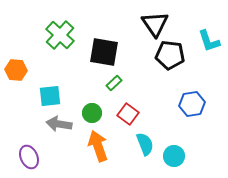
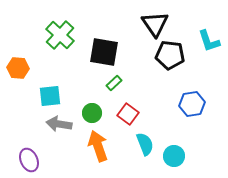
orange hexagon: moved 2 px right, 2 px up
purple ellipse: moved 3 px down
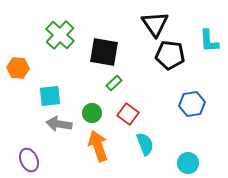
cyan L-shape: rotated 15 degrees clockwise
cyan circle: moved 14 px right, 7 px down
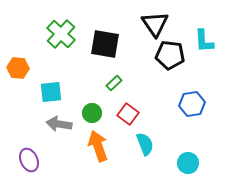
green cross: moved 1 px right, 1 px up
cyan L-shape: moved 5 px left
black square: moved 1 px right, 8 px up
cyan square: moved 1 px right, 4 px up
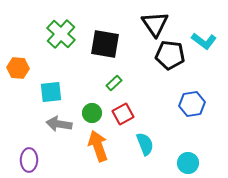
cyan L-shape: rotated 50 degrees counterclockwise
red square: moved 5 px left; rotated 25 degrees clockwise
purple ellipse: rotated 25 degrees clockwise
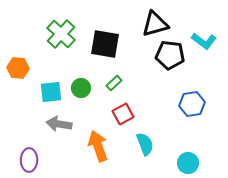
black triangle: rotated 48 degrees clockwise
green circle: moved 11 px left, 25 px up
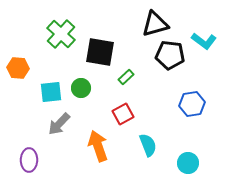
black square: moved 5 px left, 8 px down
green rectangle: moved 12 px right, 6 px up
gray arrow: rotated 55 degrees counterclockwise
cyan semicircle: moved 3 px right, 1 px down
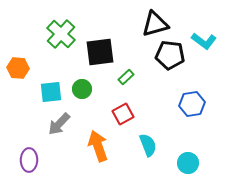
black square: rotated 16 degrees counterclockwise
green circle: moved 1 px right, 1 px down
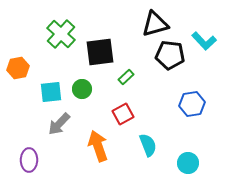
cyan L-shape: rotated 10 degrees clockwise
orange hexagon: rotated 15 degrees counterclockwise
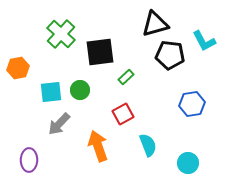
cyan L-shape: rotated 15 degrees clockwise
green circle: moved 2 px left, 1 px down
